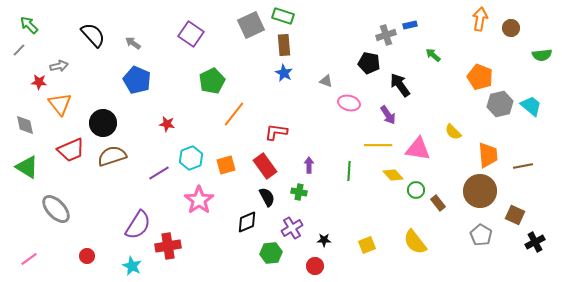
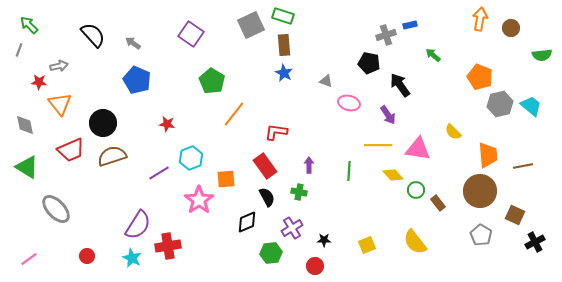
gray line at (19, 50): rotated 24 degrees counterclockwise
green pentagon at (212, 81): rotated 15 degrees counterclockwise
orange square at (226, 165): moved 14 px down; rotated 12 degrees clockwise
cyan star at (132, 266): moved 8 px up
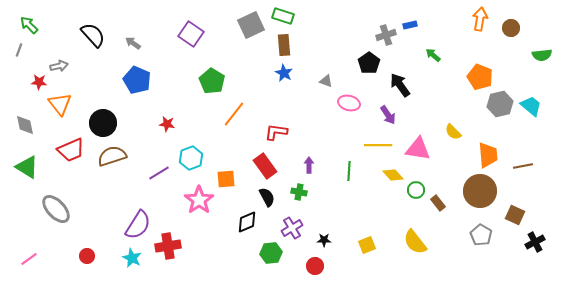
black pentagon at (369, 63): rotated 25 degrees clockwise
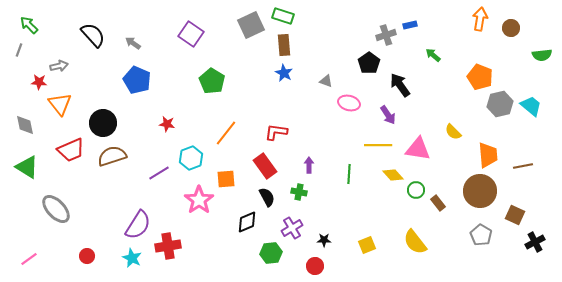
orange line at (234, 114): moved 8 px left, 19 px down
green line at (349, 171): moved 3 px down
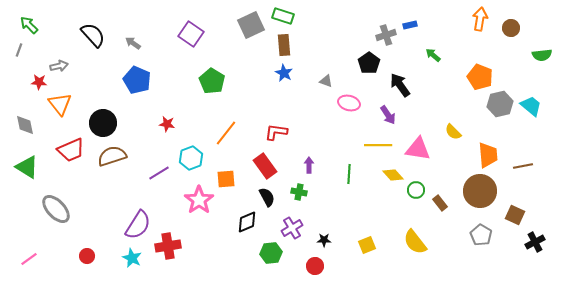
brown rectangle at (438, 203): moved 2 px right
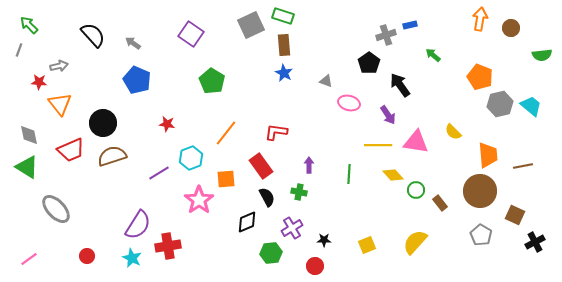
gray diamond at (25, 125): moved 4 px right, 10 px down
pink triangle at (418, 149): moved 2 px left, 7 px up
red rectangle at (265, 166): moved 4 px left
yellow semicircle at (415, 242): rotated 80 degrees clockwise
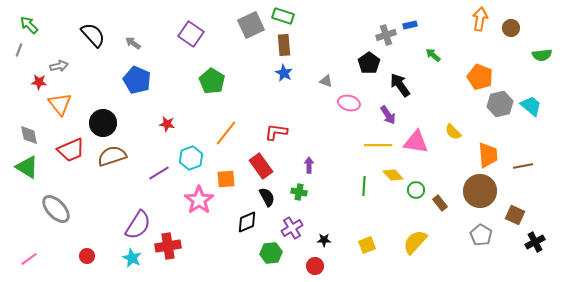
green line at (349, 174): moved 15 px right, 12 px down
